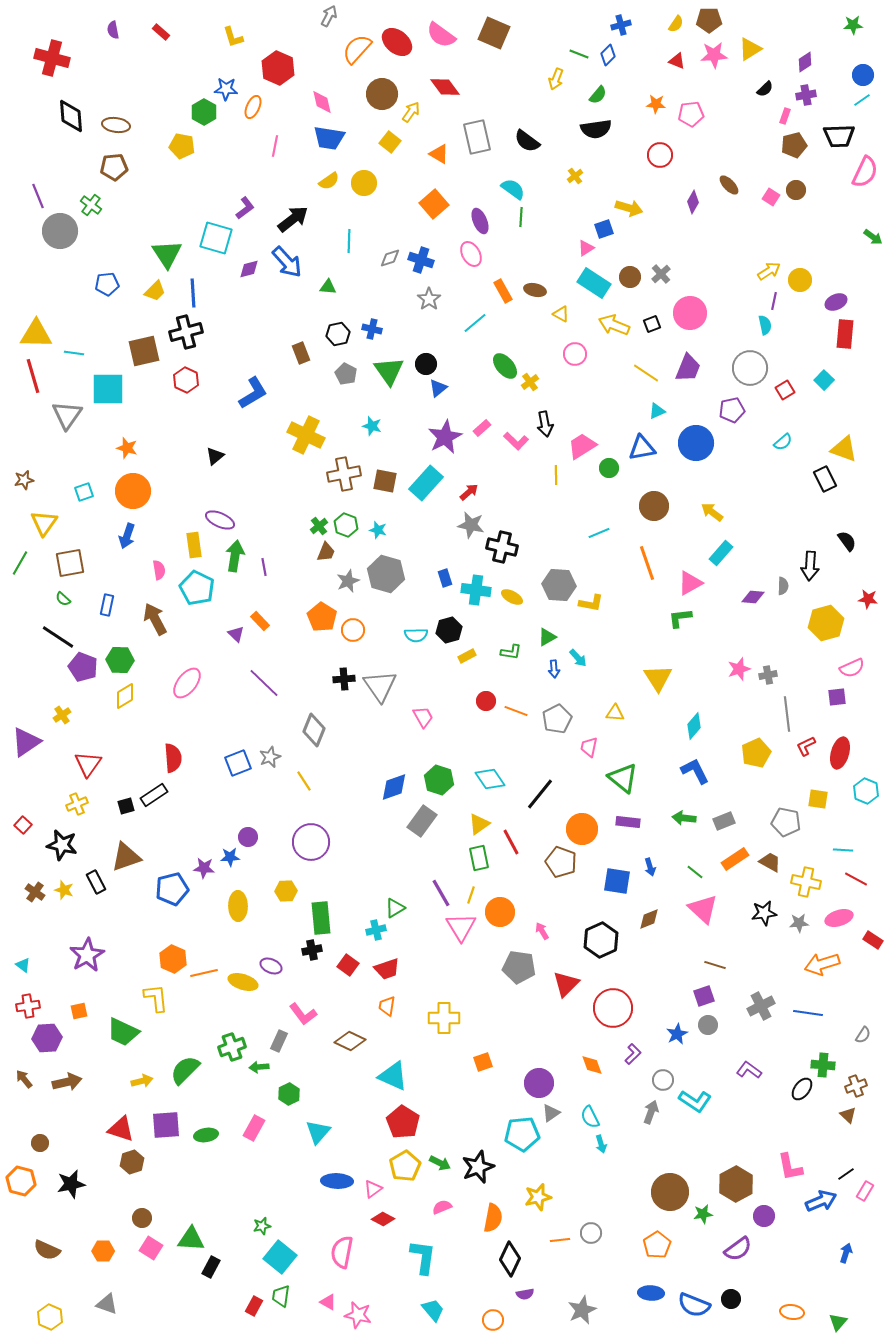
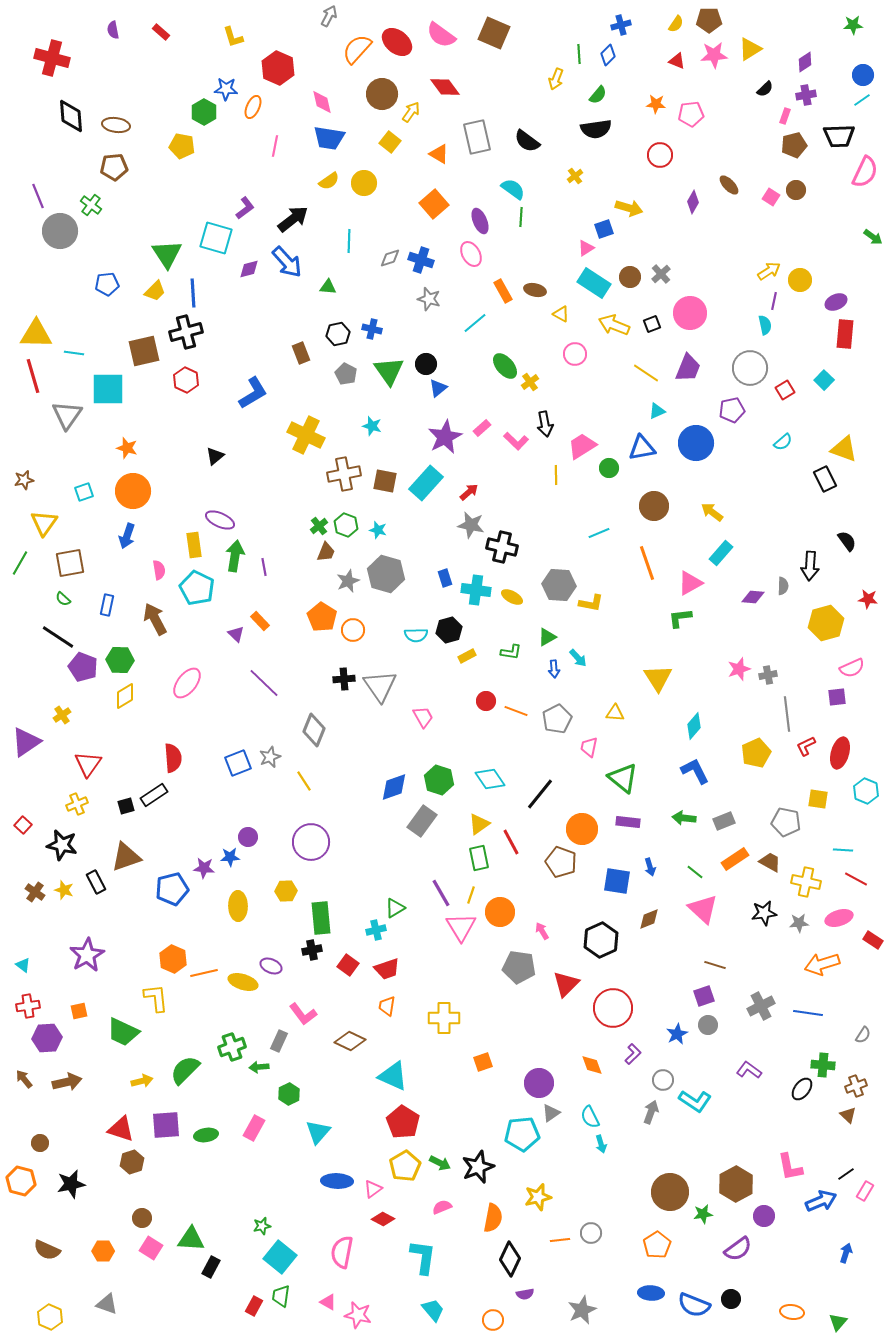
green line at (579, 54): rotated 66 degrees clockwise
gray star at (429, 299): rotated 20 degrees counterclockwise
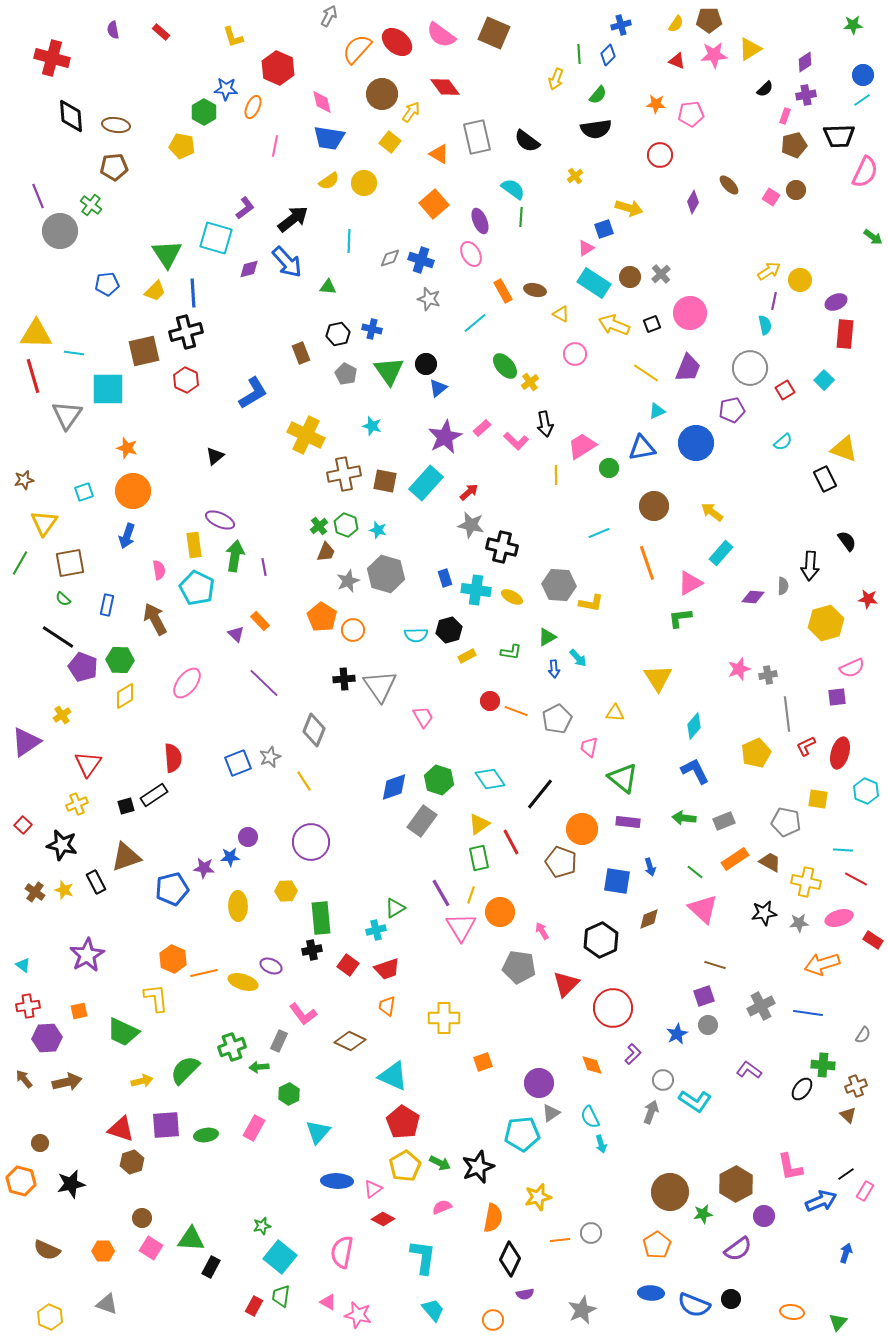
red circle at (486, 701): moved 4 px right
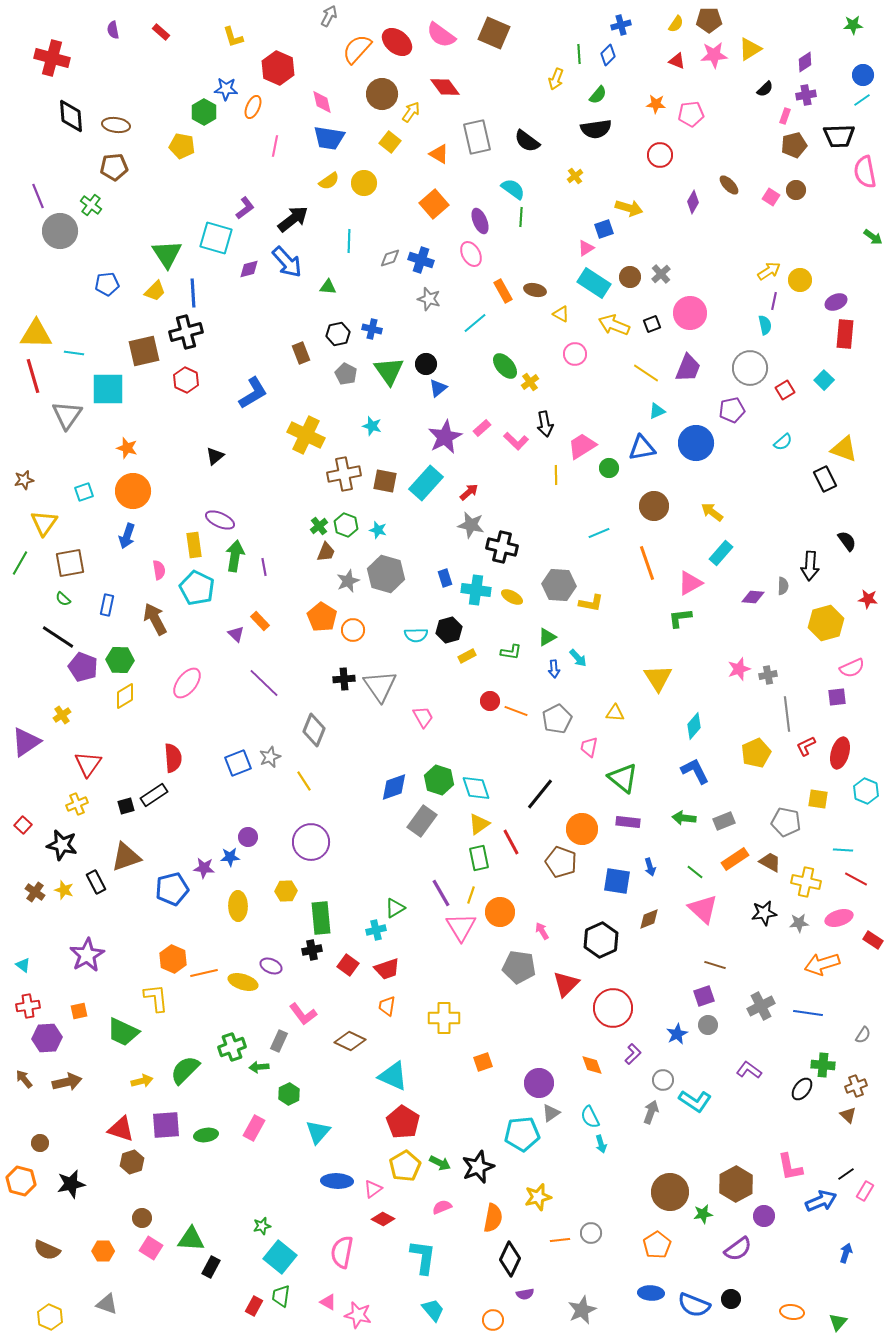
pink semicircle at (865, 172): rotated 144 degrees clockwise
cyan diamond at (490, 779): moved 14 px left, 9 px down; rotated 16 degrees clockwise
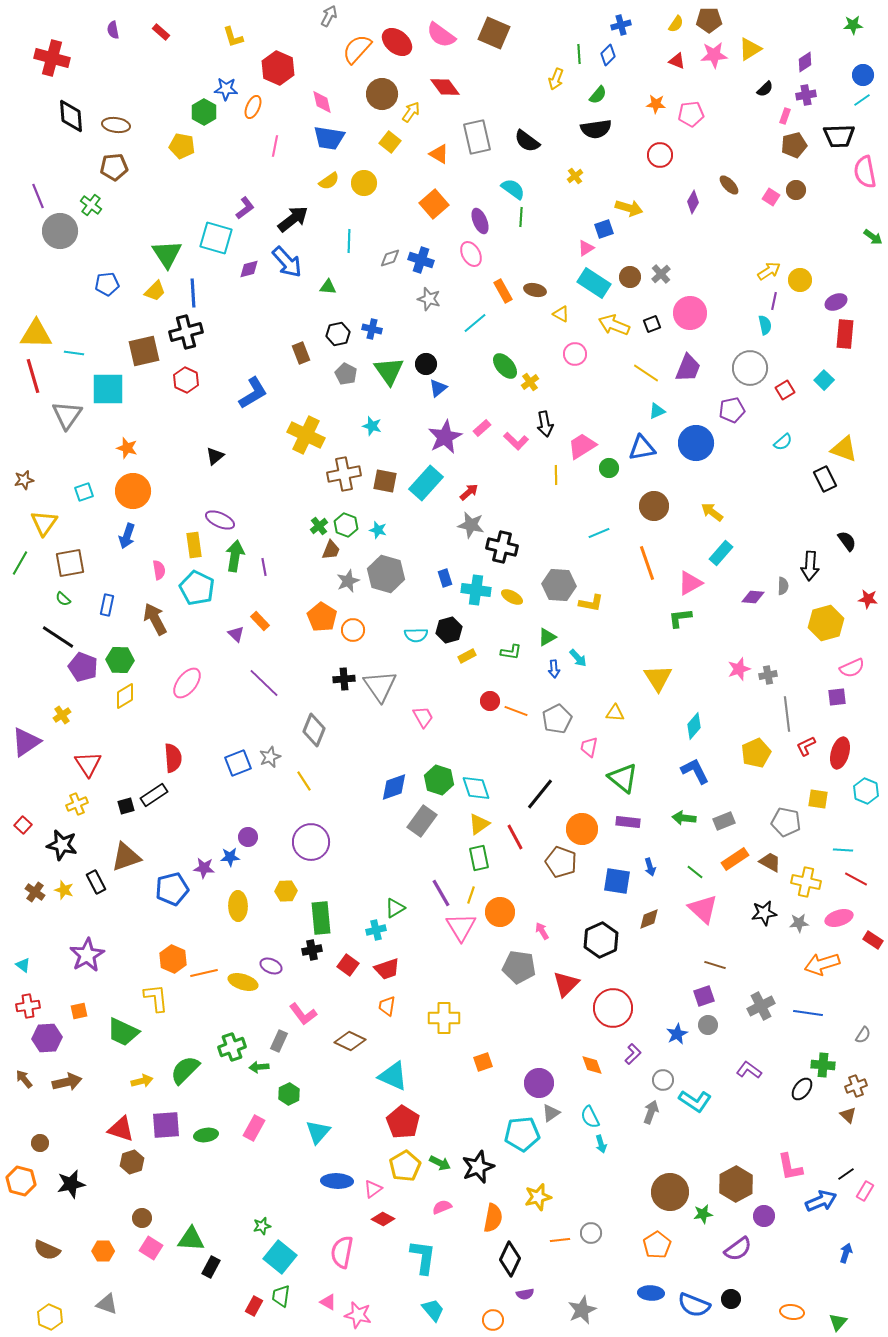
brown trapezoid at (326, 552): moved 5 px right, 2 px up
red triangle at (88, 764): rotated 8 degrees counterclockwise
red line at (511, 842): moved 4 px right, 5 px up
